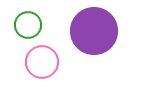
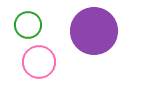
pink circle: moved 3 px left
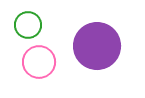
purple circle: moved 3 px right, 15 px down
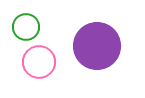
green circle: moved 2 px left, 2 px down
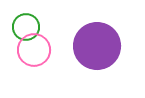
pink circle: moved 5 px left, 12 px up
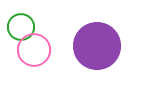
green circle: moved 5 px left
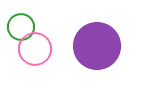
pink circle: moved 1 px right, 1 px up
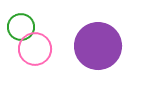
purple circle: moved 1 px right
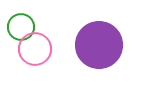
purple circle: moved 1 px right, 1 px up
